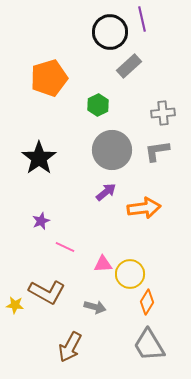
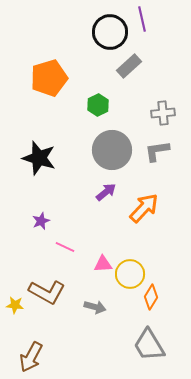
black star: rotated 20 degrees counterclockwise
orange arrow: rotated 40 degrees counterclockwise
orange diamond: moved 4 px right, 5 px up
brown arrow: moved 39 px left, 10 px down
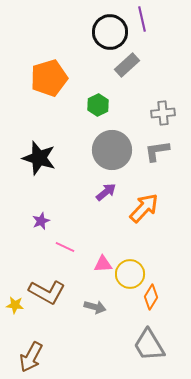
gray rectangle: moved 2 px left, 1 px up
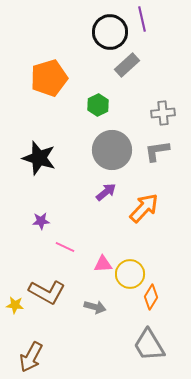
purple star: rotated 18 degrees clockwise
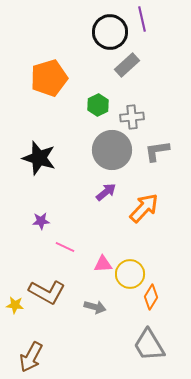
gray cross: moved 31 px left, 4 px down
